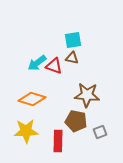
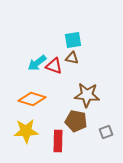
gray square: moved 6 px right
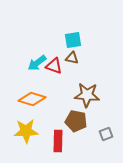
gray square: moved 2 px down
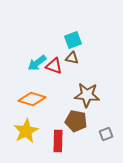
cyan square: rotated 12 degrees counterclockwise
yellow star: rotated 25 degrees counterclockwise
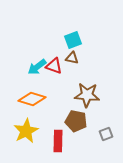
cyan arrow: moved 4 px down
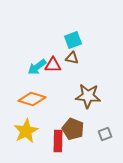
red triangle: moved 1 px left, 1 px up; rotated 18 degrees counterclockwise
brown star: moved 1 px right, 1 px down
brown pentagon: moved 3 px left, 8 px down; rotated 10 degrees clockwise
gray square: moved 1 px left
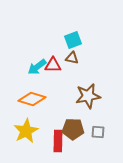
brown star: rotated 15 degrees counterclockwise
brown pentagon: rotated 20 degrees counterclockwise
gray square: moved 7 px left, 2 px up; rotated 24 degrees clockwise
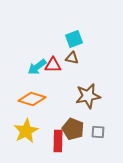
cyan square: moved 1 px right, 1 px up
brown pentagon: rotated 20 degrees clockwise
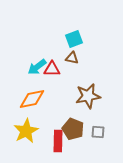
red triangle: moved 1 px left, 4 px down
orange diamond: rotated 28 degrees counterclockwise
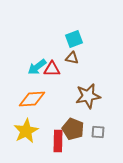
orange diamond: rotated 8 degrees clockwise
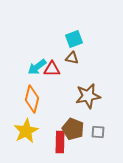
orange diamond: rotated 72 degrees counterclockwise
red rectangle: moved 2 px right, 1 px down
